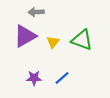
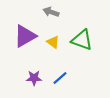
gray arrow: moved 15 px right; rotated 21 degrees clockwise
yellow triangle: rotated 32 degrees counterclockwise
blue line: moved 2 px left
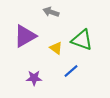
yellow triangle: moved 3 px right, 6 px down
blue line: moved 11 px right, 7 px up
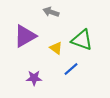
blue line: moved 2 px up
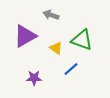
gray arrow: moved 3 px down
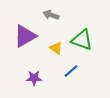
blue line: moved 2 px down
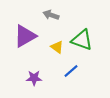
yellow triangle: moved 1 px right, 1 px up
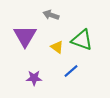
purple triangle: rotated 30 degrees counterclockwise
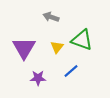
gray arrow: moved 2 px down
purple triangle: moved 1 px left, 12 px down
yellow triangle: rotated 32 degrees clockwise
purple star: moved 4 px right
